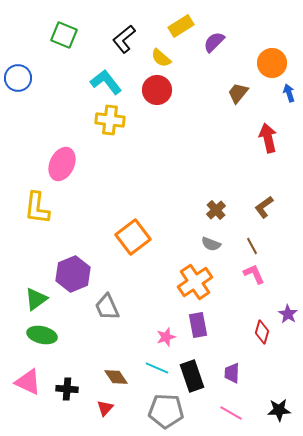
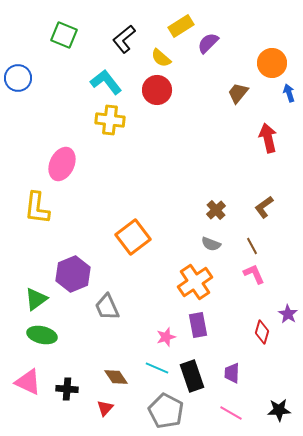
purple semicircle: moved 6 px left, 1 px down
gray pentagon: rotated 24 degrees clockwise
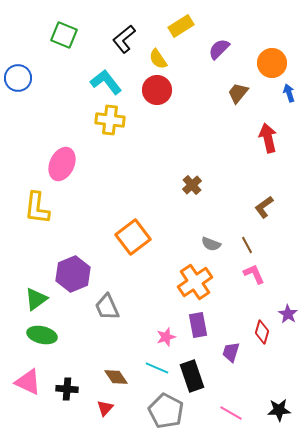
purple semicircle: moved 11 px right, 6 px down
yellow semicircle: moved 3 px left, 1 px down; rotated 15 degrees clockwise
brown cross: moved 24 px left, 25 px up
brown line: moved 5 px left, 1 px up
purple trapezoid: moved 1 px left, 21 px up; rotated 15 degrees clockwise
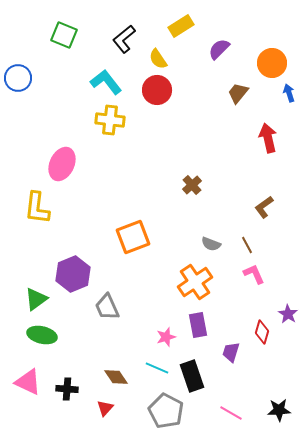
orange square: rotated 16 degrees clockwise
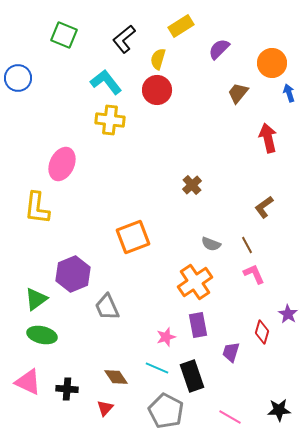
yellow semicircle: rotated 50 degrees clockwise
pink line: moved 1 px left, 4 px down
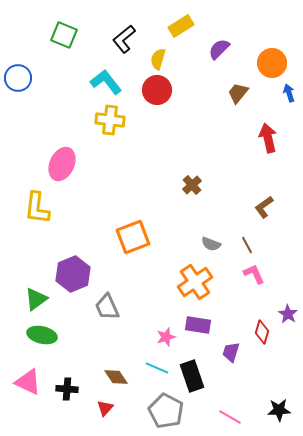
purple rectangle: rotated 70 degrees counterclockwise
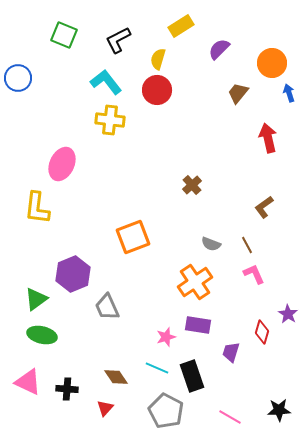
black L-shape: moved 6 px left, 1 px down; rotated 12 degrees clockwise
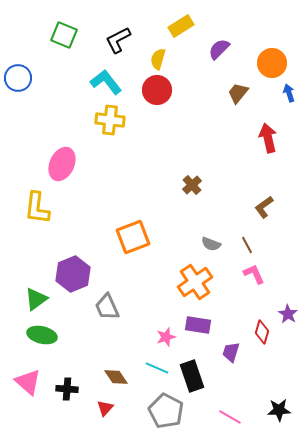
pink triangle: rotated 16 degrees clockwise
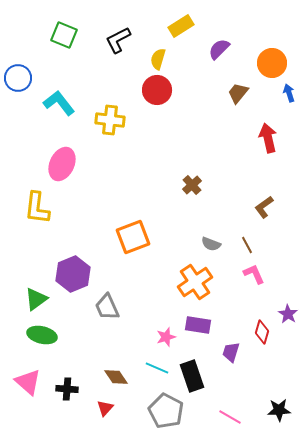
cyan L-shape: moved 47 px left, 21 px down
